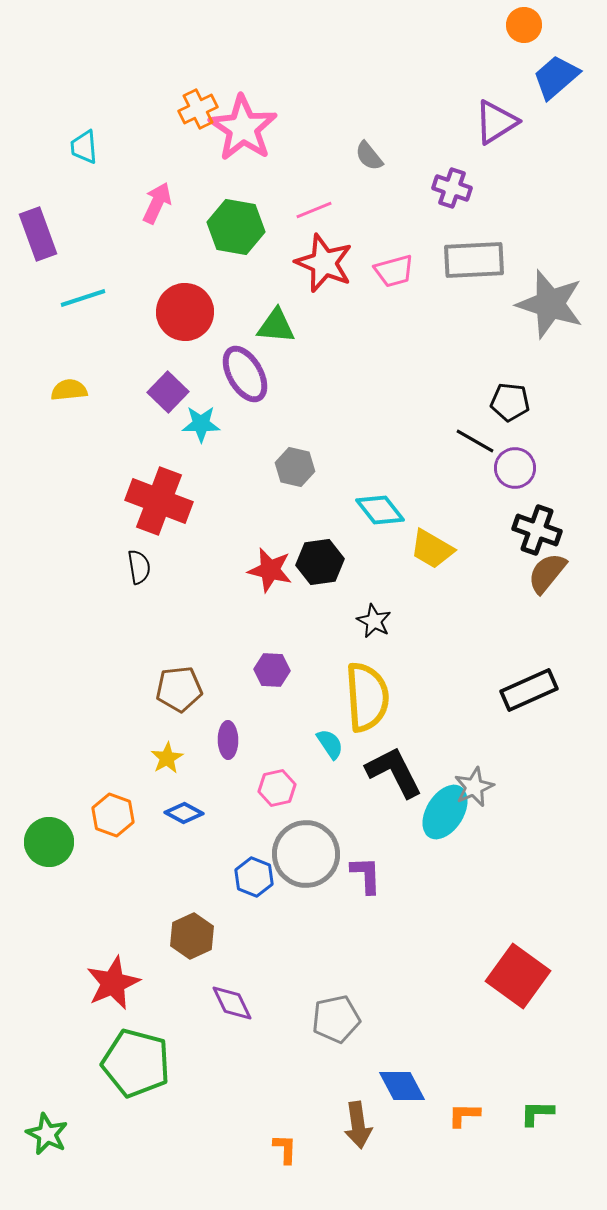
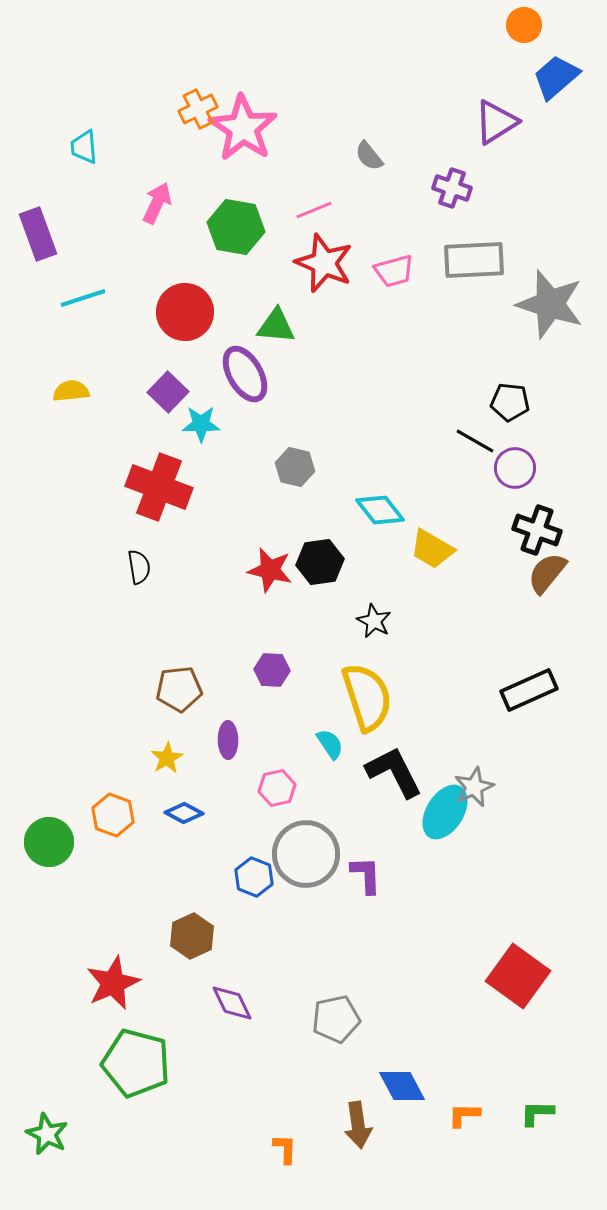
yellow semicircle at (69, 390): moved 2 px right, 1 px down
red cross at (159, 501): moved 14 px up
yellow semicircle at (367, 697): rotated 14 degrees counterclockwise
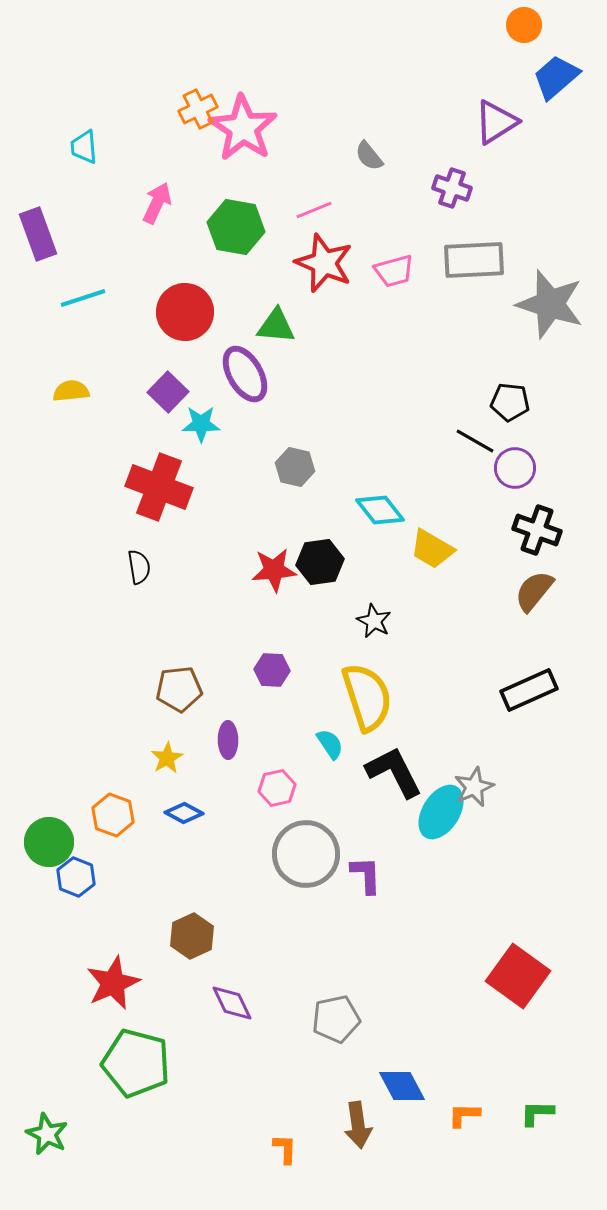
red star at (270, 570): moved 4 px right; rotated 18 degrees counterclockwise
brown semicircle at (547, 573): moved 13 px left, 18 px down
cyan ellipse at (445, 812): moved 4 px left
blue hexagon at (254, 877): moved 178 px left
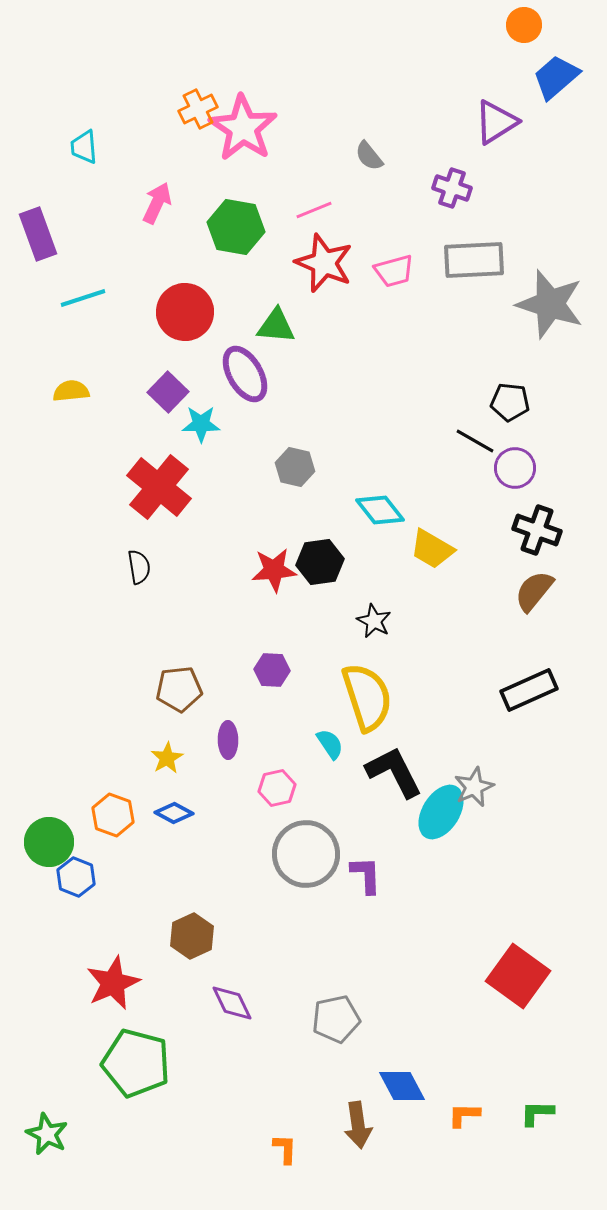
red cross at (159, 487): rotated 18 degrees clockwise
blue diamond at (184, 813): moved 10 px left
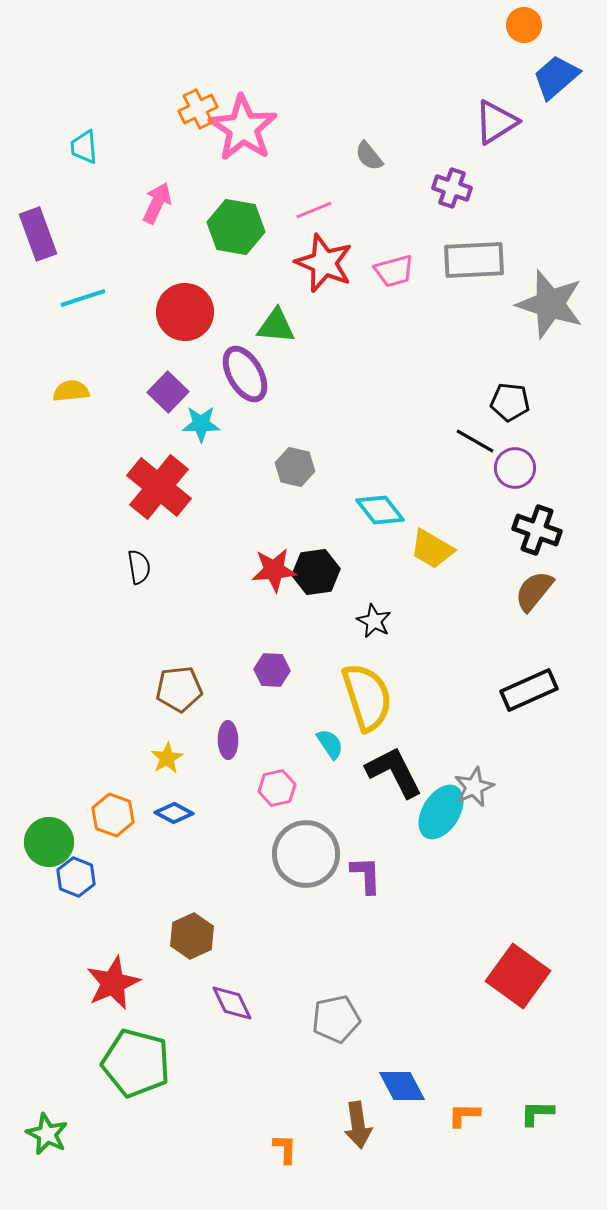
black hexagon at (320, 562): moved 4 px left, 10 px down
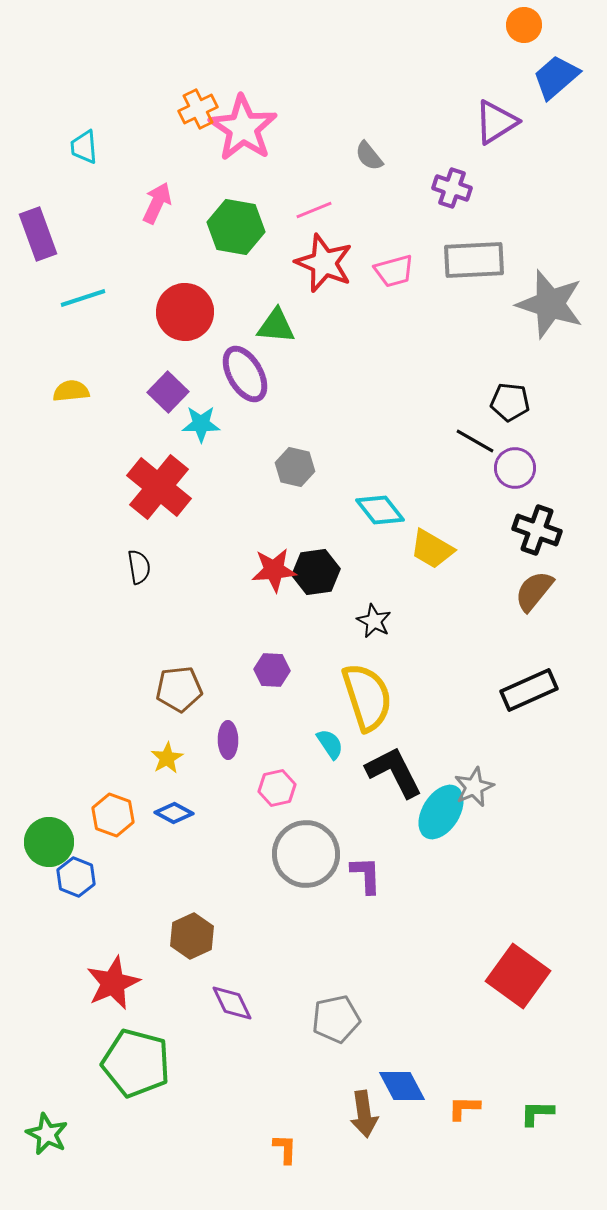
orange L-shape at (464, 1115): moved 7 px up
brown arrow at (358, 1125): moved 6 px right, 11 px up
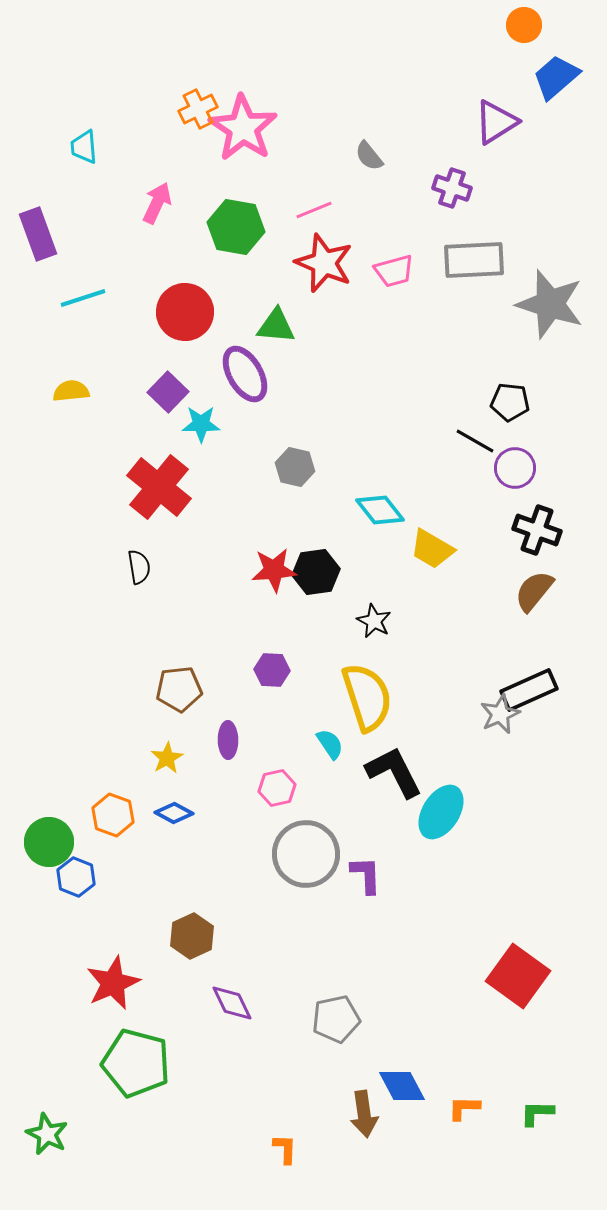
gray star at (474, 787): moved 26 px right, 73 px up
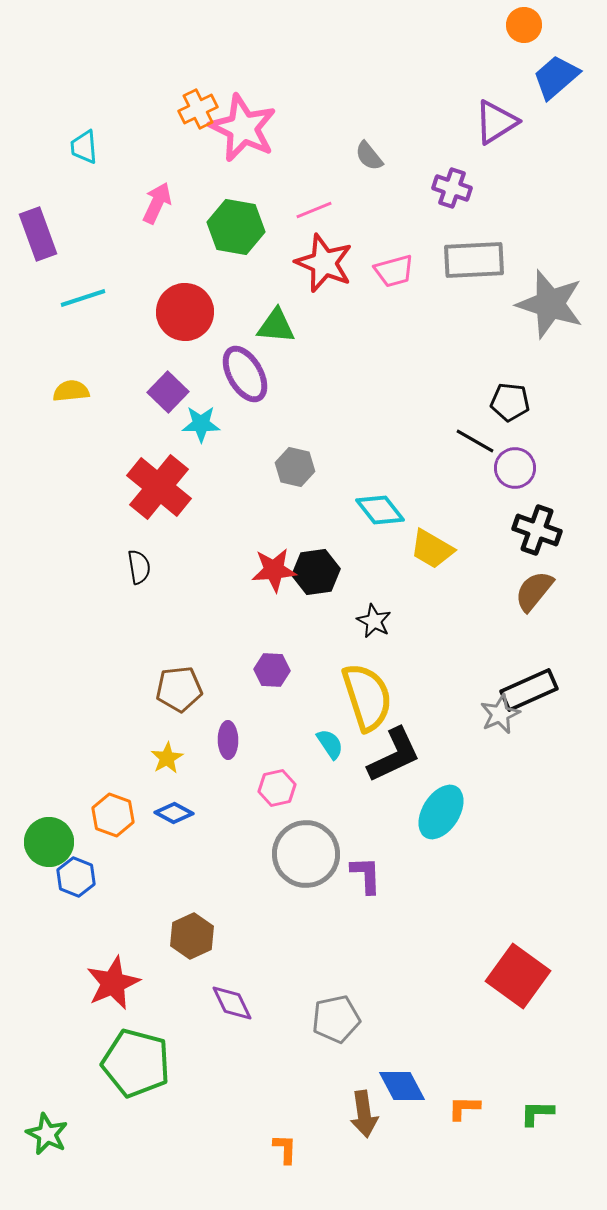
pink star at (243, 128): rotated 8 degrees counterclockwise
black L-shape at (394, 772): moved 17 px up; rotated 92 degrees clockwise
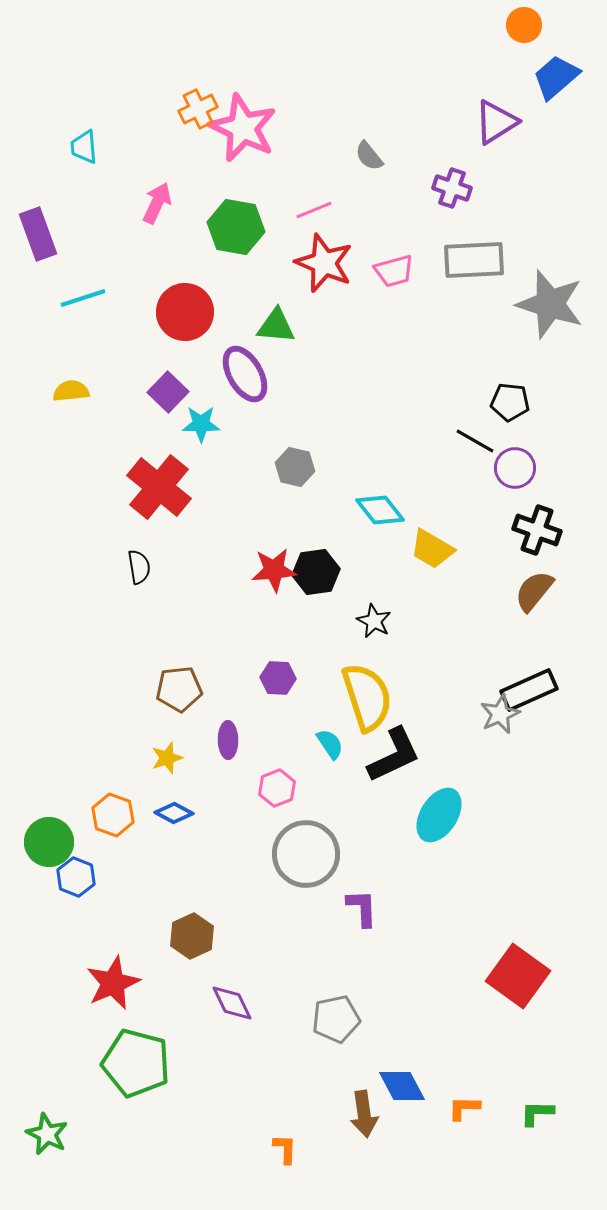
purple hexagon at (272, 670): moved 6 px right, 8 px down
yellow star at (167, 758): rotated 12 degrees clockwise
pink hexagon at (277, 788): rotated 9 degrees counterclockwise
cyan ellipse at (441, 812): moved 2 px left, 3 px down
purple L-shape at (366, 875): moved 4 px left, 33 px down
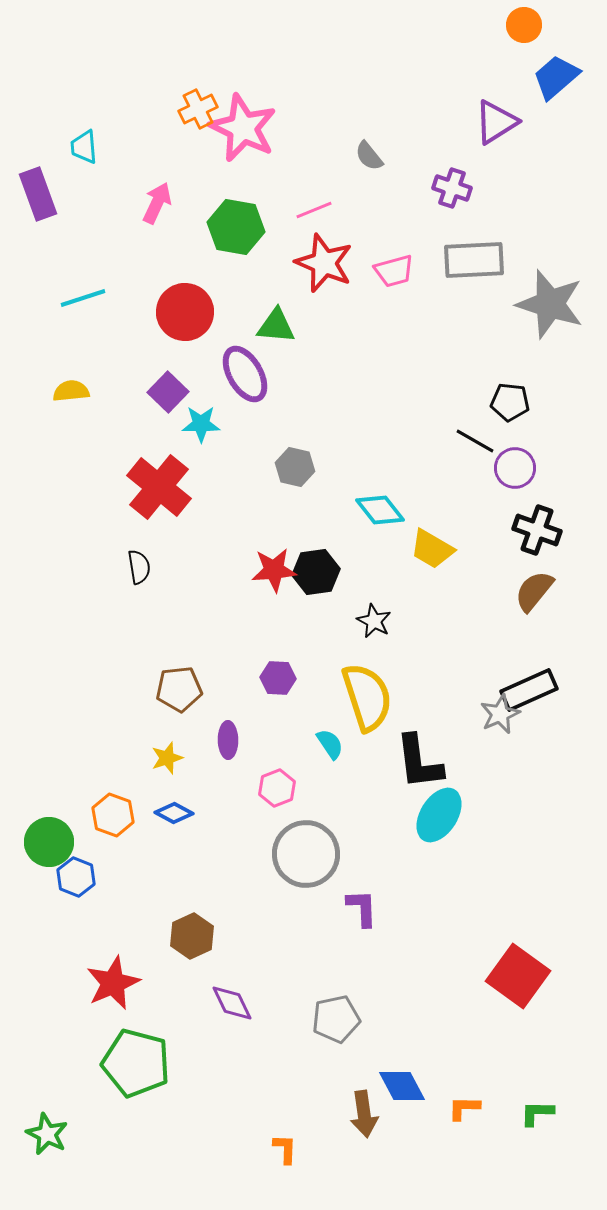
purple rectangle at (38, 234): moved 40 px up
black L-shape at (394, 755): moved 25 px right, 7 px down; rotated 108 degrees clockwise
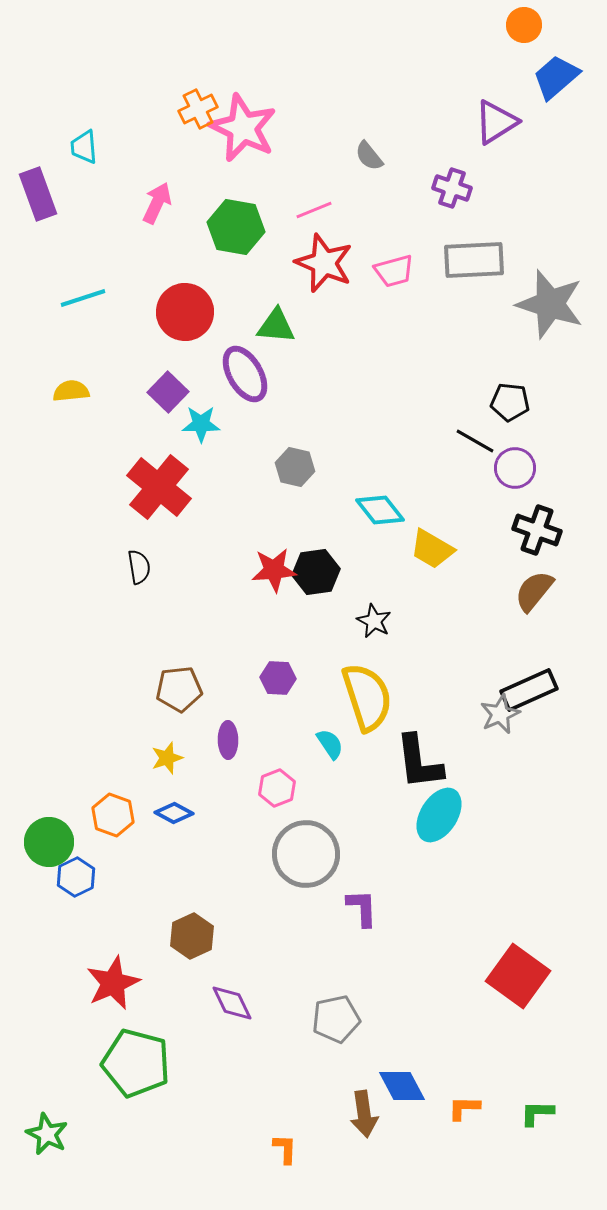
blue hexagon at (76, 877): rotated 12 degrees clockwise
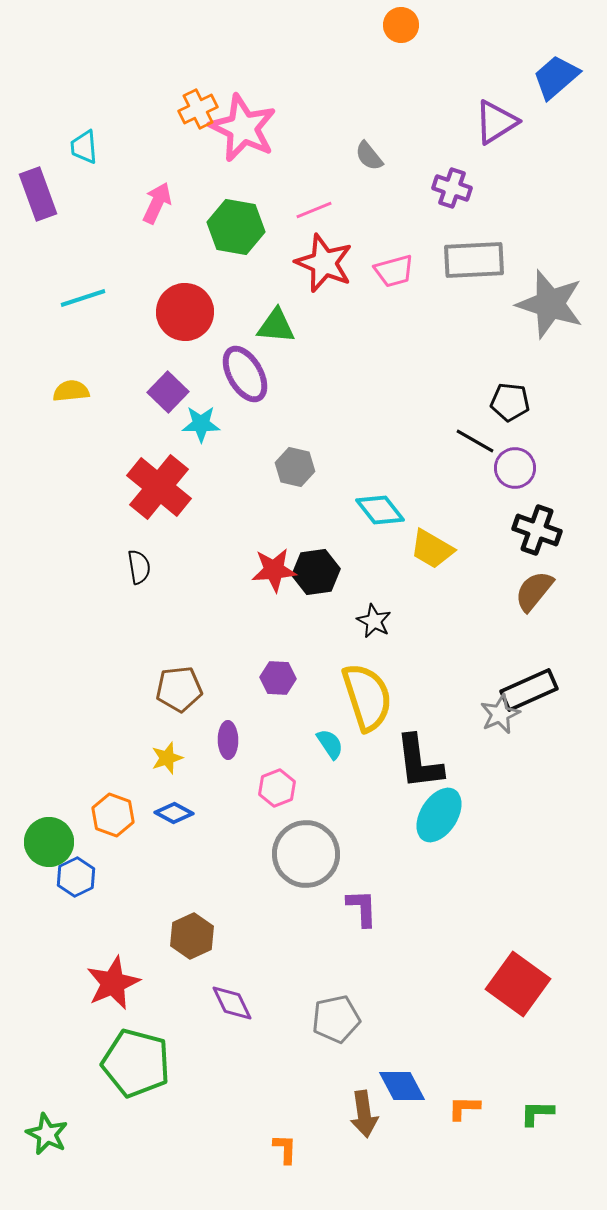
orange circle at (524, 25): moved 123 px left
red square at (518, 976): moved 8 px down
